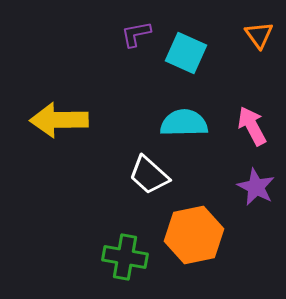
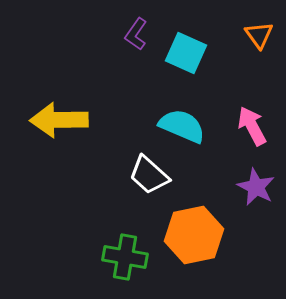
purple L-shape: rotated 44 degrees counterclockwise
cyan semicircle: moved 2 px left, 3 px down; rotated 24 degrees clockwise
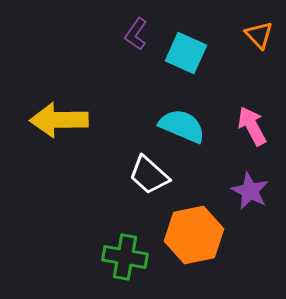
orange triangle: rotated 8 degrees counterclockwise
purple star: moved 6 px left, 4 px down
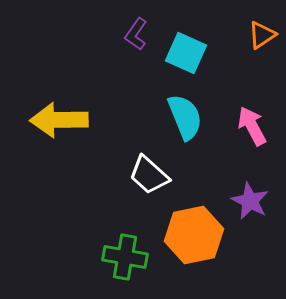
orange triangle: moved 3 px right; rotated 40 degrees clockwise
cyan semicircle: moved 3 px right, 9 px up; rotated 45 degrees clockwise
purple star: moved 10 px down
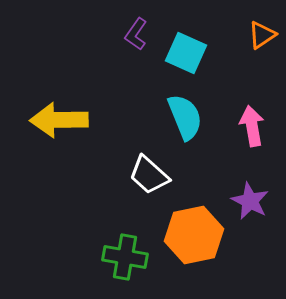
pink arrow: rotated 18 degrees clockwise
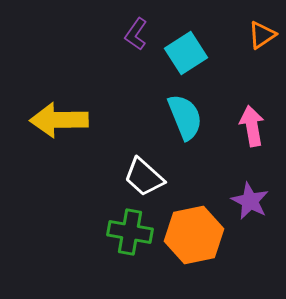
cyan square: rotated 33 degrees clockwise
white trapezoid: moved 5 px left, 2 px down
green cross: moved 5 px right, 25 px up
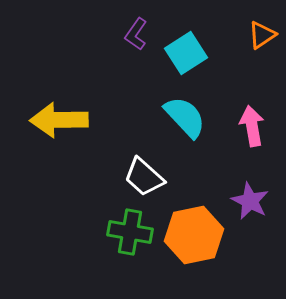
cyan semicircle: rotated 21 degrees counterclockwise
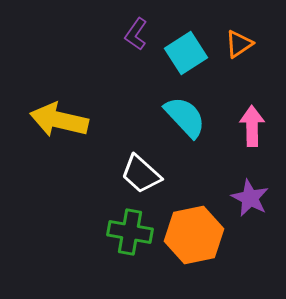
orange triangle: moved 23 px left, 9 px down
yellow arrow: rotated 14 degrees clockwise
pink arrow: rotated 9 degrees clockwise
white trapezoid: moved 3 px left, 3 px up
purple star: moved 3 px up
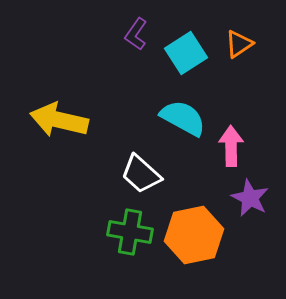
cyan semicircle: moved 2 px left, 1 px down; rotated 18 degrees counterclockwise
pink arrow: moved 21 px left, 20 px down
